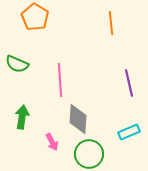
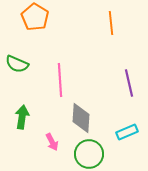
gray diamond: moved 3 px right, 1 px up
cyan rectangle: moved 2 px left
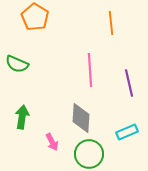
pink line: moved 30 px right, 10 px up
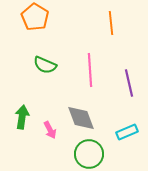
green semicircle: moved 28 px right, 1 px down
gray diamond: rotated 24 degrees counterclockwise
pink arrow: moved 2 px left, 12 px up
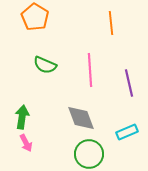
pink arrow: moved 24 px left, 13 px down
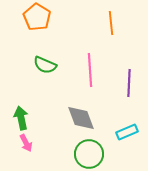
orange pentagon: moved 2 px right
purple line: rotated 16 degrees clockwise
green arrow: moved 1 px left, 1 px down; rotated 20 degrees counterclockwise
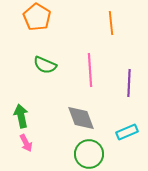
green arrow: moved 2 px up
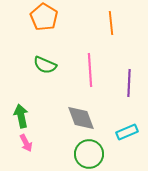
orange pentagon: moved 7 px right
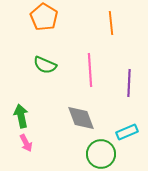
green circle: moved 12 px right
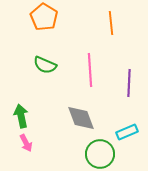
green circle: moved 1 px left
